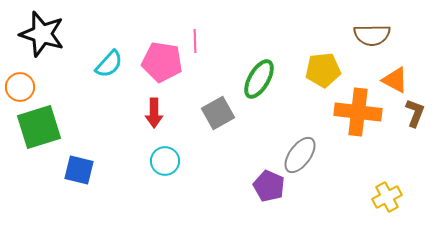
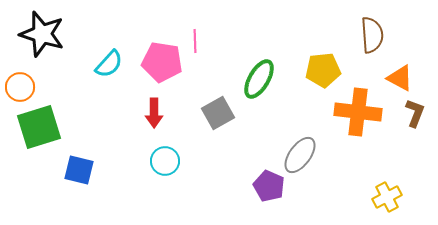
brown semicircle: rotated 93 degrees counterclockwise
orange triangle: moved 5 px right, 2 px up
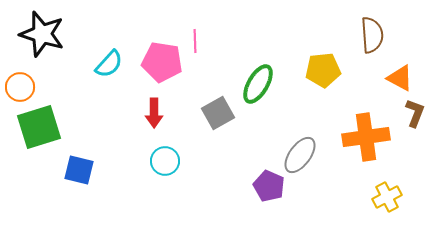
green ellipse: moved 1 px left, 5 px down
orange cross: moved 8 px right, 25 px down; rotated 15 degrees counterclockwise
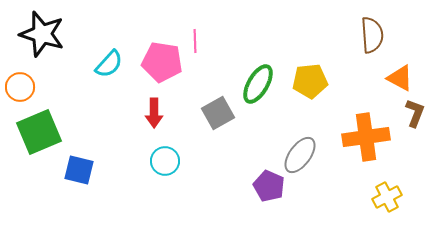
yellow pentagon: moved 13 px left, 11 px down
green square: moved 5 px down; rotated 6 degrees counterclockwise
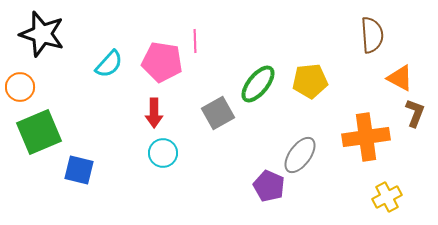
green ellipse: rotated 9 degrees clockwise
cyan circle: moved 2 px left, 8 px up
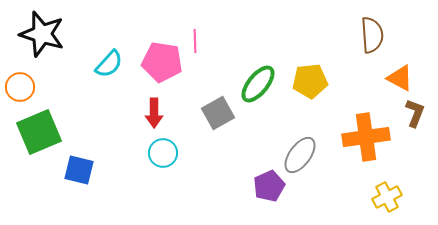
purple pentagon: rotated 24 degrees clockwise
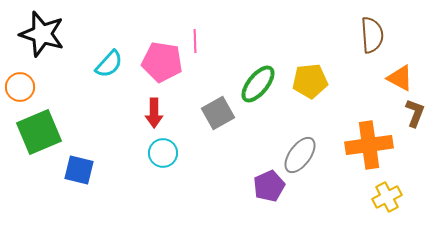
orange cross: moved 3 px right, 8 px down
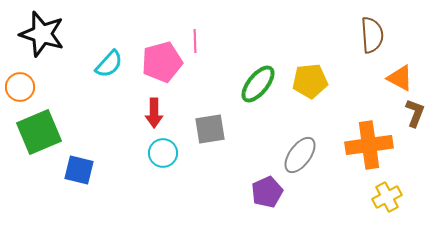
pink pentagon: rotated 24 degrees counterclockwise
gray square: moved 8 px left, 16 px down; rotated 20 degrees clockwise
purple pentagon: moved 2 px left, 6 px down
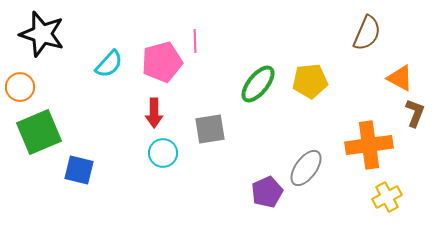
brown semicircle: moved 5 px left, 2 px up; rotated 27 degrees clockwise
gray ellipse: moved 6 px right, 13 px down
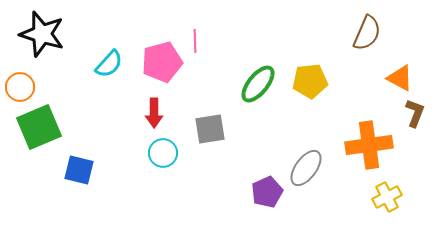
green square: moved 5 px up
